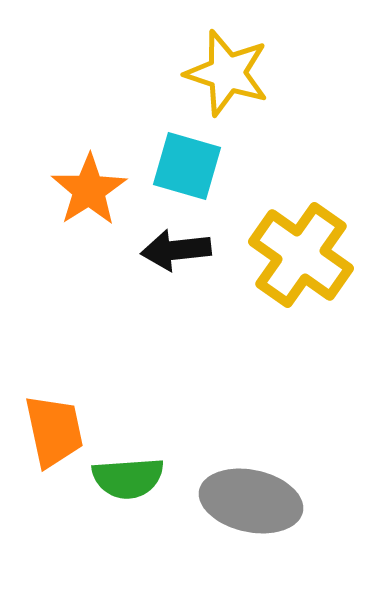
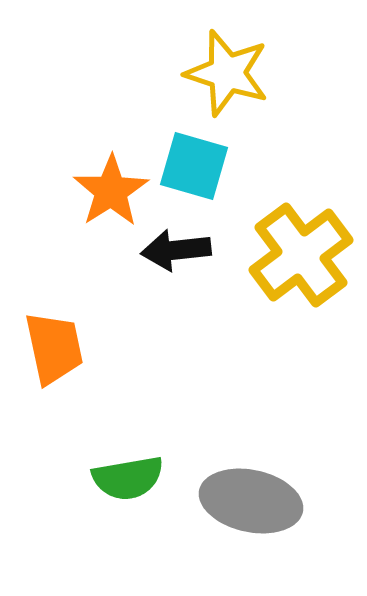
cyan square: moved 7 px right
orange star: moved 22 px right, 1 px down
yellow cross: rotated 18 degrees clockwise
orange trapezoid: moved 83 px up
green semicircle: rotated 6 degrees counterclockwise
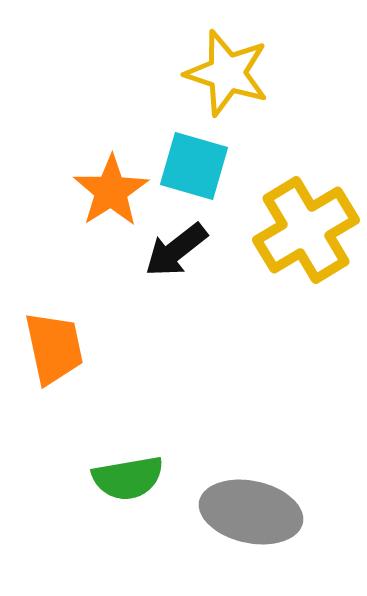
black arrow: rotated 32 degrees counterclockwise
yellow cross: moved 5 px right, 25 px up; rotated 6 degrees clockwise
gray ellipse: moved 11 px down
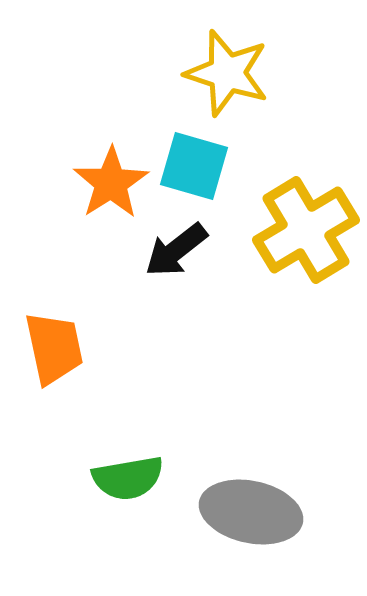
orange star: moved 8 px up
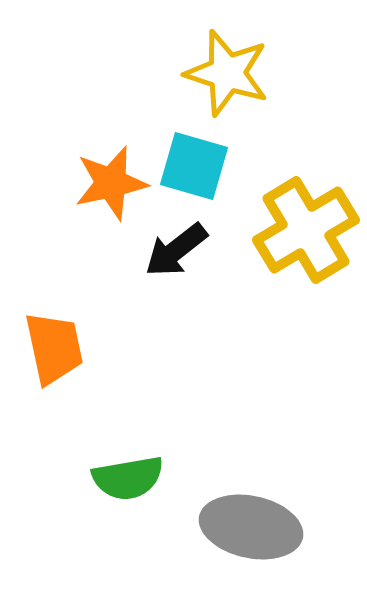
orange star: rotated 20 degrees clockwise
gray ellipse: moved 15 px down
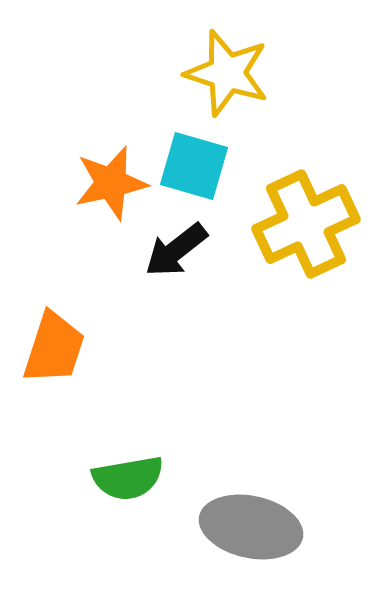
yellow cross: moved 6 px up; rotated 6 degrees clockwise
orange trapezoid: rotated 30 degrees clockwise
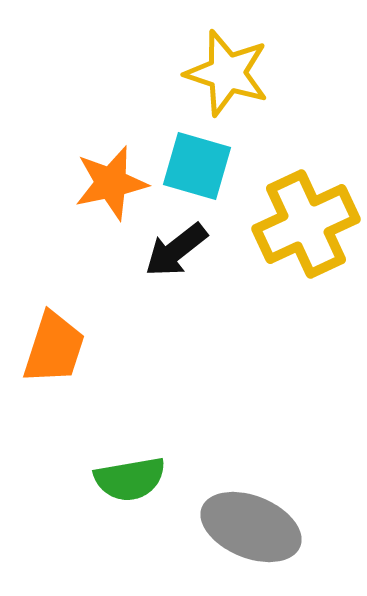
cyan square: moved 3 px right
green semicircle: moved 2 px right, 1 px down
gray ellipse: rotated 10 degrees clockwise
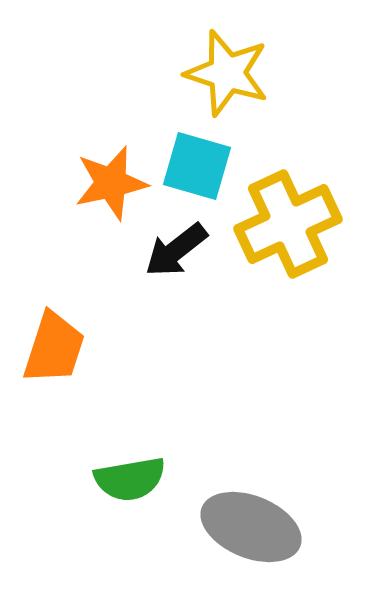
yellow cross: moved 18 px left
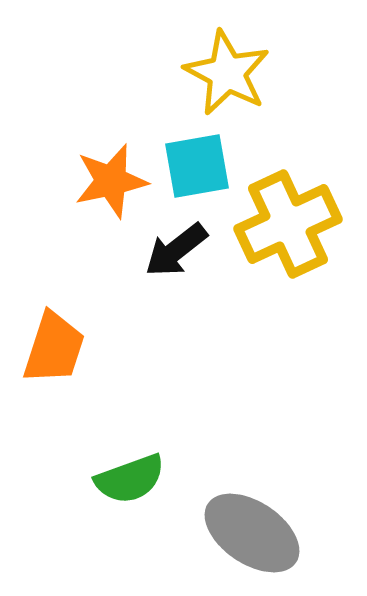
yellow star: rotated 10 degrees clockwise
cyan square: rotated 26 degrees counterclockwise
orange star: moved 2 px up
green semicircle: rotated 10 degrees counterclockwise
gray ellipse: moved 1 px right, 6 px down; rotated 12 degrees clockwise
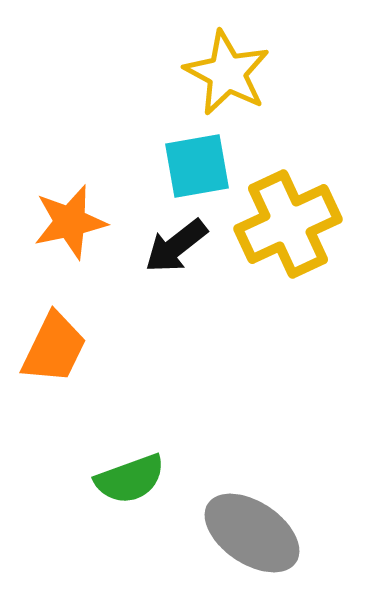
orange star: moved 41 px left, 41 px down
black arrow: moved 4 px up
orange trapezoid: rotated 8 degrees clockwise
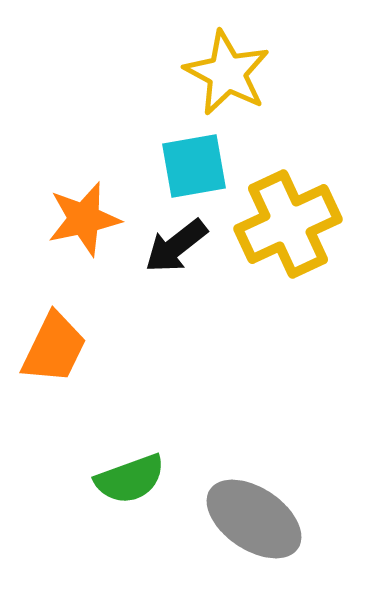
cyan square: moved 3 px left
orange star: moved 14 px right, 3 px up
gray ellipse: moved 2 px right, 14 px up
